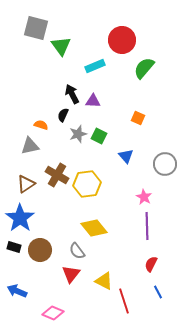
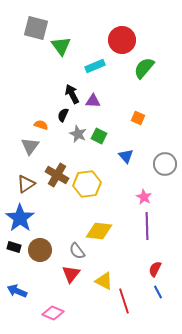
gray star: rotated 30 degrees counterclockwise
gray triangle: rotated 42 degrees counterclockwise
yellow diamond: moved 5 px right, 3 px down; rotated 44 degrees counterclockwise
red semicircle: moved 4 px right, 5 px down
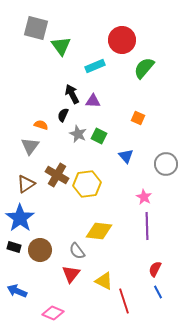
gray circle: moved 1 px right
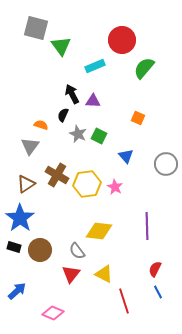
pink star: moved 29 px left, 10 px up
yellow triangle: moved 7 px up
blue arrow: rotated 114 degrees clockwise
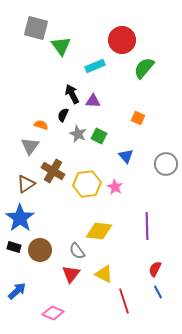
brown cross: moved 4 px left, 4 px up
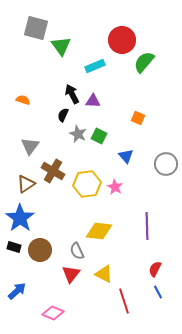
green semicircle: moved 6 px up
orange semicircle: moved 18 px left, 25 px up
gray semicircle: rotated 12 degrees clockwise
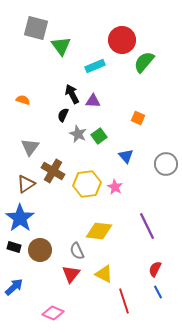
green square: rotated 28 degrees clockwise
gray triangle: moved 1 px down
purple line: rotated 24 degrees counterclockwise
blue arrow: moved 3 px left, 4 px up
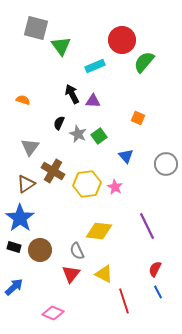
black semicircle: moved 4 px left, 8 px down
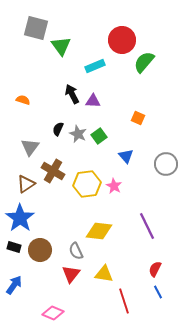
black semicircle: moved 1 px left, 6 px down
pink star: moved 1 px left, 1 px up
gray semicircle: moved 1 px left
yellow triangle: rotated 18 degrees counterclockwise
blue arrow: moved 2 px up; rotated 12 degrees counterclockwise
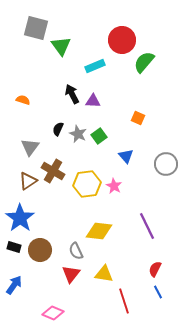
brown triangle: moved 2 px right, 3 px up
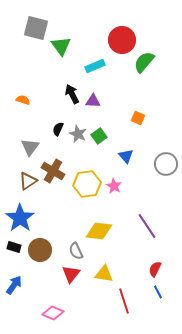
purple line: rotated 8 degrees counterclockwise
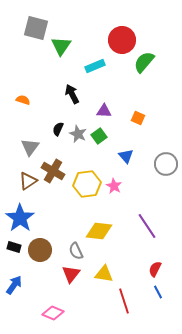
green triangle: rotated 10 degrees clockwise
purple triangle: moved 11 px right, 10 px down
